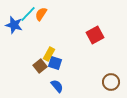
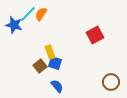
yellow rectangle: moved 1 px right, 2 px up; rotated 48 degrees counterclockwise
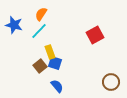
cyan line: moved 11 px right, 17 px down
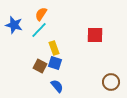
cyan line: moved 1 px up
red square: rotated 30 degrees clockwise
yellow rectangle: moved 4 px right, 4 px up
brown square: rotated 24 degrees counterclockwise
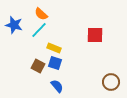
orange semicircle: rotated 80 degrees counterclockwise
yellow rectangle: rotated 48 degrees counterclockwise
brown square: moved 2 px left
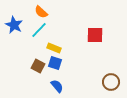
orange semicircle: moved 2 px up
blue star: rotated 12 degrees clockwise
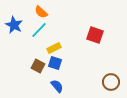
red square: rotated 18 degrees clockwise
yellow rectangle: rotated 48 degrees counterclockwise
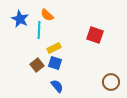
orange semicircle: moved 6 px right, 3 px down
blue star: moved 6 px right, 6 px up
cyan line: rotated 42 degrees counterclockwise
brown square: moved 1 px left, 1 px up; rotated 24 degrees clockwise
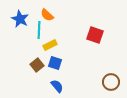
yellow rectangle: moved 4 px left, 3 px up
